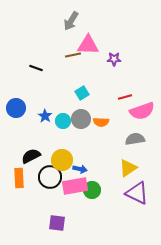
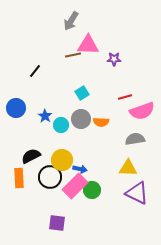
black line: moved 1 px left, 3 px down; rotated 72 degrees counterclockwise
cyan circle: moved 2 px left, 4 px down
yellow triangle: rotated 36 degrees clockwise
pink rectangle: rotated 35 degrees counterclockwise
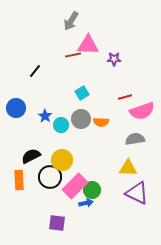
blue arrow: moved 6 px right, 34 px down; rotated 24 degrees counterclockwise
orange rectangle: moved 2 px down
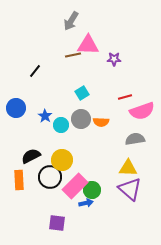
purple triangle: moved 7 px left, 4 px up; rotated 15 degrees clockwise
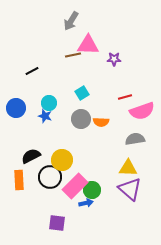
black line: moved 3 px left; rotated 24 degrees clockwise
blue star: rotated 16 degrees counterclockwise
cyan circle: moved 12 px left, 22 px up
